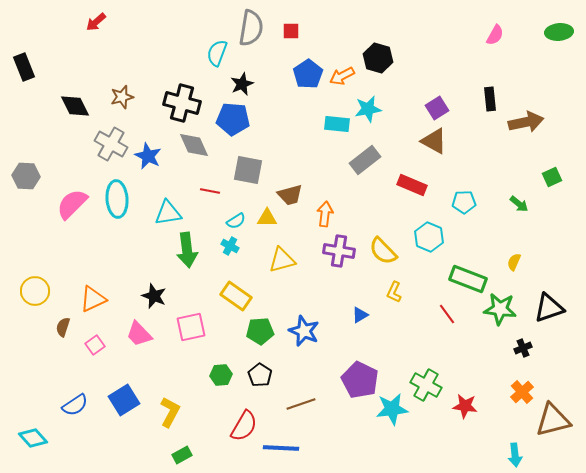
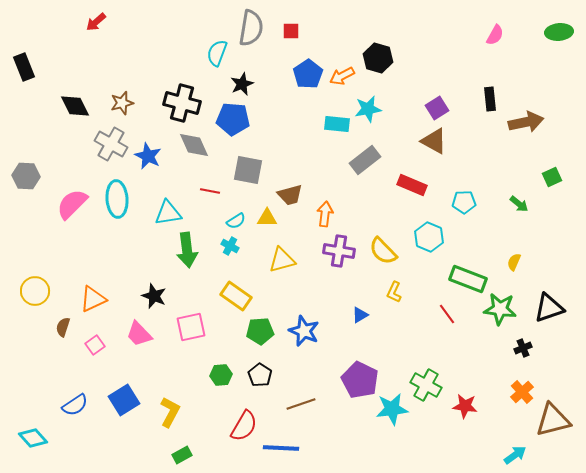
brown star at (122, 97): moved 6 px down
cyan arrow at (515, 455): rotated 120 degrees counterclockwise
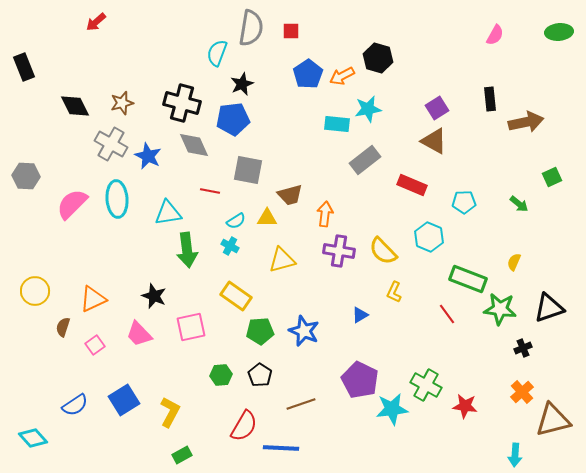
blue pentagon at (233, 119): rotated 12 degrees counterclockwise
cyan arrow at (515, 455): rotated 130 degrees clockwise
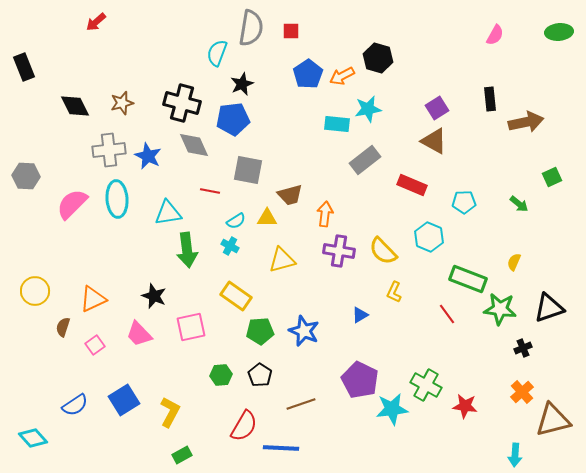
gray cross at (111, 144): moved 2 px left, 6 px down; rotated 36 degrees counterclockwise
